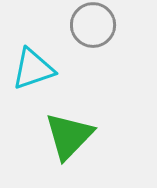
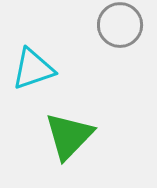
gray circle: moved 27 px right
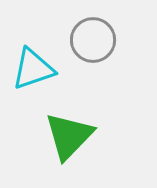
gray circle: moved 27 px left, 15 px down
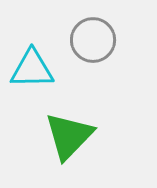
cyan triangle: moved 1 px left; rotated 18 degrees clockwise
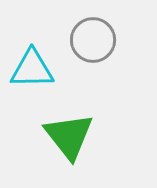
green triangle: rotated 22 degrees counterclockwise
